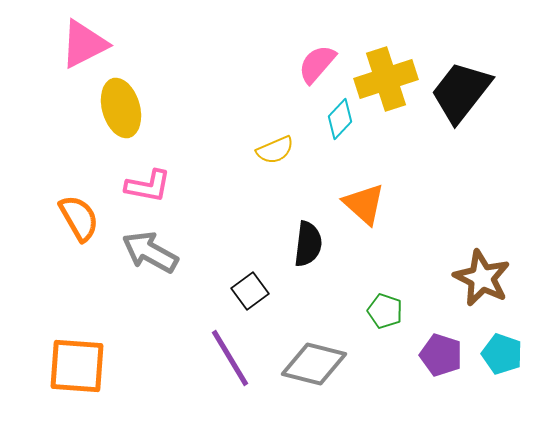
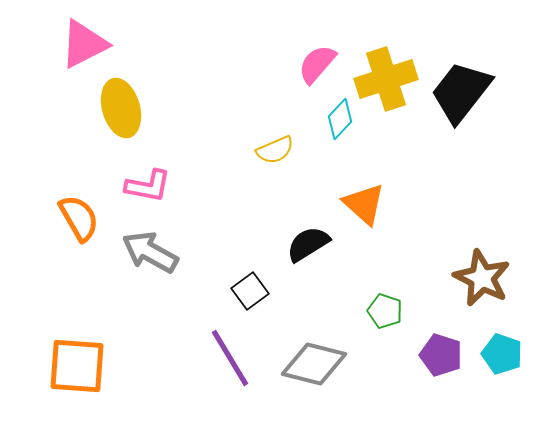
black semicircle: rotated 129 degrees counterclockwise
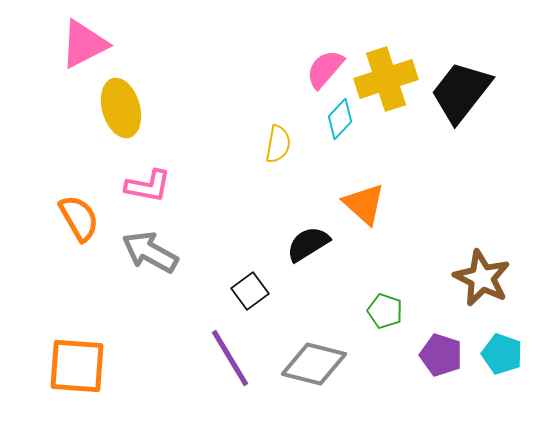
pink semicircle: moved 8 px right, 5 px down
yellow semicircle: moved 3 px right, 6 px up; rotated 57 degrees counterclockwise
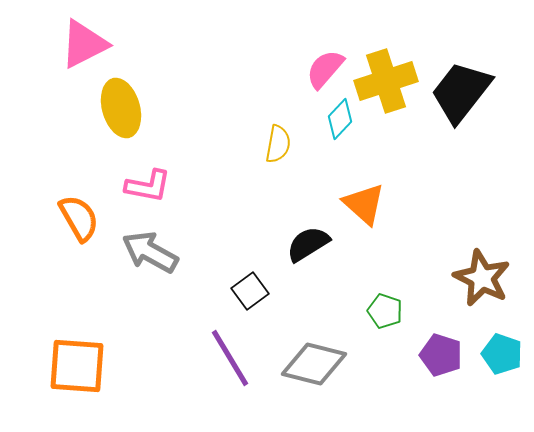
yellow cross: moved 2 px down
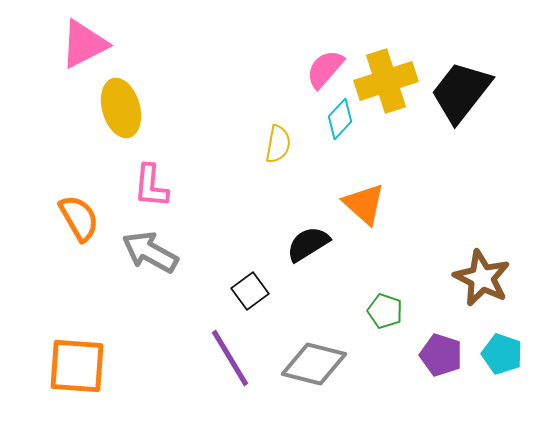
pink L-shape: moved 3 px right; rotated 84 degrees clockwise
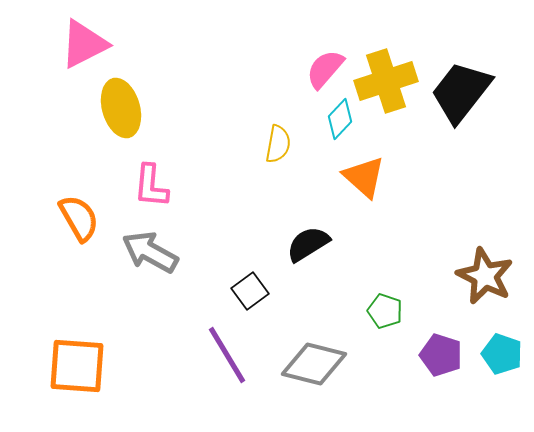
orange triangle: moved 27 px up
brown star: moved 3 px right, 2 px up
purple line: moved 3 px left, 3 px up
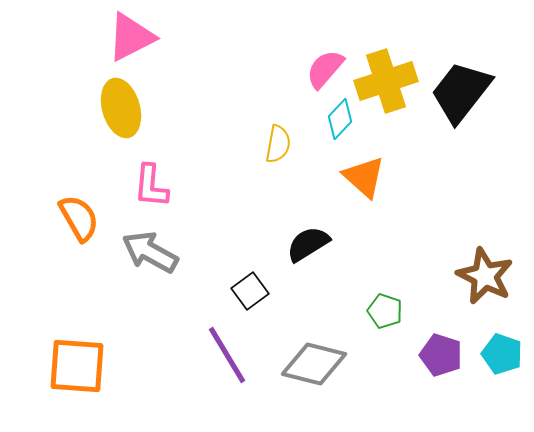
pink triangle: moved 47 px right, 7 px up
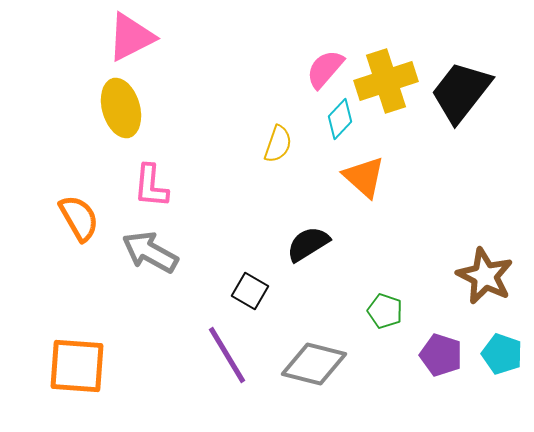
yellow semicircle: rotated 9 degrees clockwise
black square: rotated 24 degrees counterclockwise
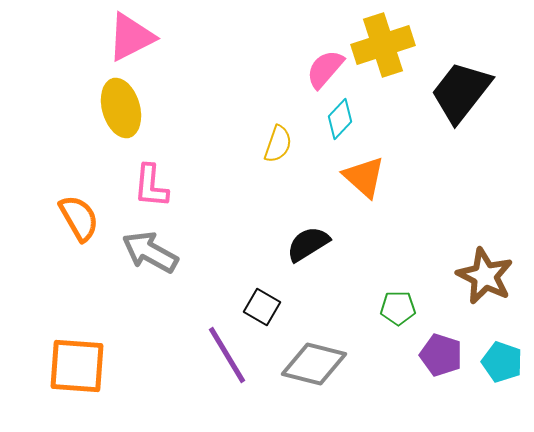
yellow cross: moved 3 px left, 36 px up
black square: moved 12 px right, 16 px down
green pentagon: moved 13 px right, 3 px up; rotated 20 degrees counterclockwise
cyan pentagon: moved 8 px down
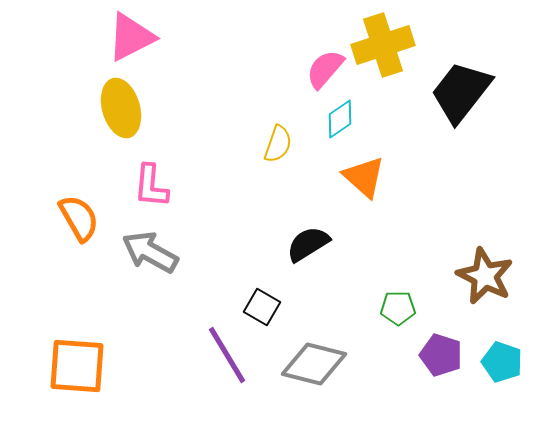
cyan diamond: rotated 12 degrees clockwise
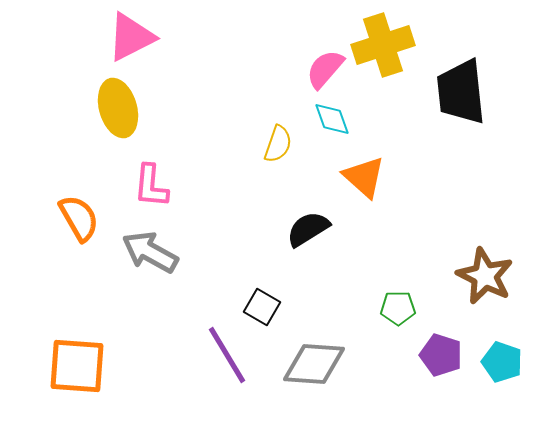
black trapezoid: rotated 44 degrees counterclockwise
yellow ellipse: moved 3 px left
cyan diamond: moved 8 px left; rotated 75 degrees counterclockwise
black semicircle: moved 15 px up
gray diamond: rotated 10 degrees counterclockwise
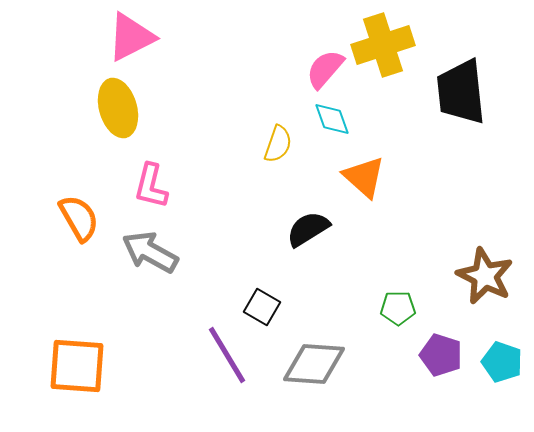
pink L-shape: rotated 9 degrees clockwise
